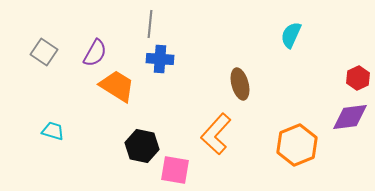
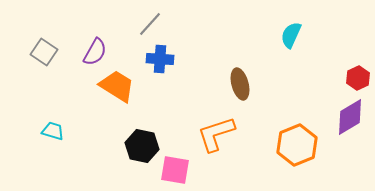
gray line: rotated 36 degrees clockwise
purple semicircle: moved 1 px up
purple diamond: rotated 24 degrees counterclockwise
orange L-shape: rotated 30 degrees clockwise
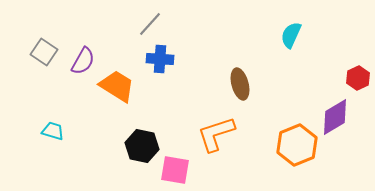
purple semicircle: moved 12 px left, 9 px down
purple diamond: moved 15 px left
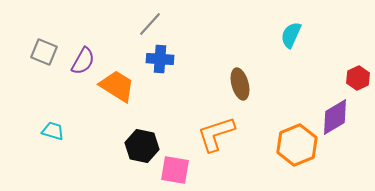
gray square: rotated 12 degrees counterclockwise
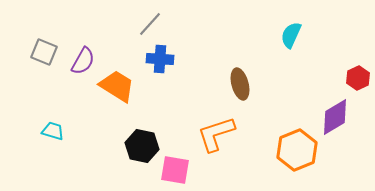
orange hexagon: moved 5 px down
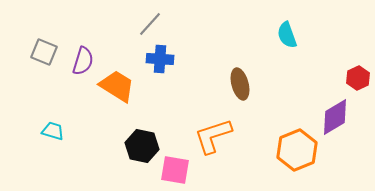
cyan semicircle: moved 4 px left; rotated 44 degrees counterclockwise
purple semicircle: rotated 12 degrees counterclockwise
orange L-shape: moved 3 px left, 2 px down
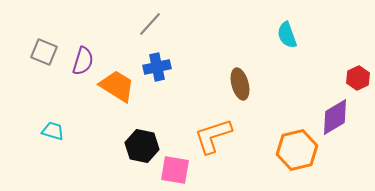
blue cross: moved 3 px left, 8 px down; rotated 16 degrees counterclockwise
orange hexagon: rotated 9 degrees clockwise
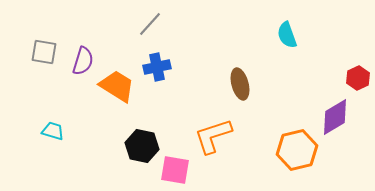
gray square: rotated 12 degrees counterclockwise
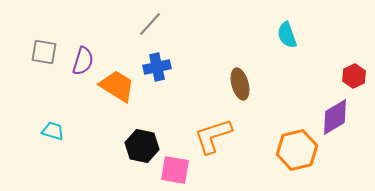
red hexagon: moved 4 px left, 2 px up
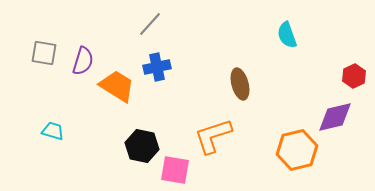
gray square: moved 1 px down
purple diamond: rotated 18 degrees clockwise
